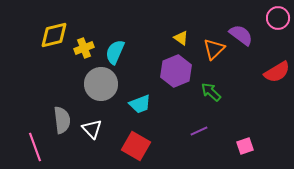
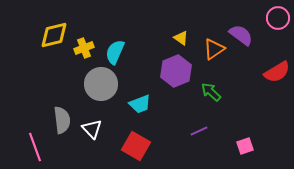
orange triangle: rotated 10 degrees clockwise
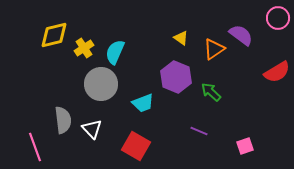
yellow cross: rotated 12 degrees counterclockwise
purple hexagon: moved 6 px down; rotated 16 degrees counterclockwise
cyan trapezoid: moved 3 px right, 1 px up
gray semicircle: moved 1 px right
purple line: rotated 48 degrees clockwise
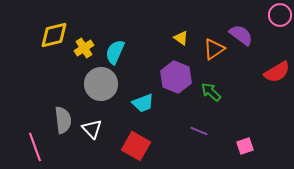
pink circle: moved 2 px right, 3 px up
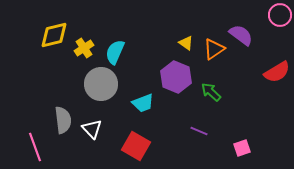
yellow triangle: moved 5 px right, 5 px down
pink square: moved 3 px left, 2 px down
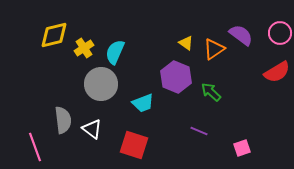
pink circle: moved 18 px down
white triangle: rotated 10 degrees counterclockwise
red square: moved 2 px left, 1 px up; rotated 12 degrees counterclockwise
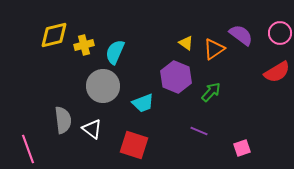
yellow cross: moved 3 px up; rotated 18 degrees clockwise
gray circle: moved 2 px right, 2 px down
green arrow: rotated 90 degrees clockwise
pink line: moved 7 px left, 2 px down
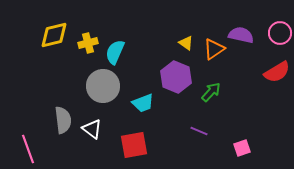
purple semicircle: rotated 25 degrees counterclockwise
yellow cross: moved 4 px right, 2 px up
red square: rotated 28 degrees counterclockwise
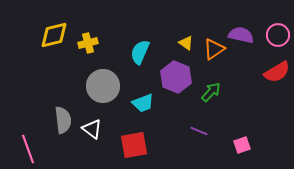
pink circle: moved 2 px left, 2 px down
cyan semicircle: moved 25 px right
pink square: moved 3 px up
